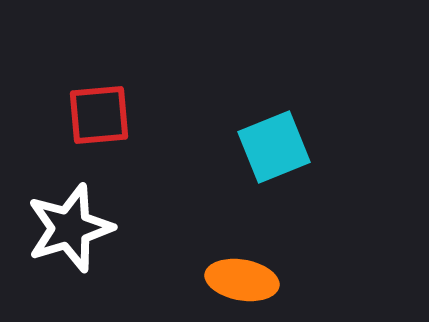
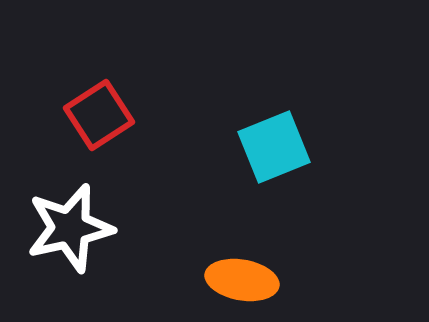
red square: rotated 28 degrees counterclockwise
white star: rotated 4 degrees clockwise
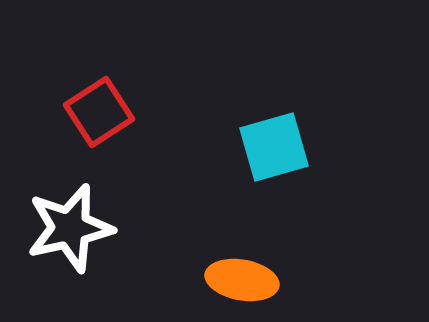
red square: moved 3 px up
cyan square: rotated 6 degrees clockwise
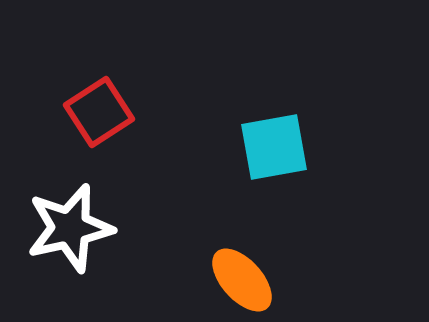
cyan square: rotated 6 degrees clockwise
orange ellipse: rotated 38 degrees clockwise
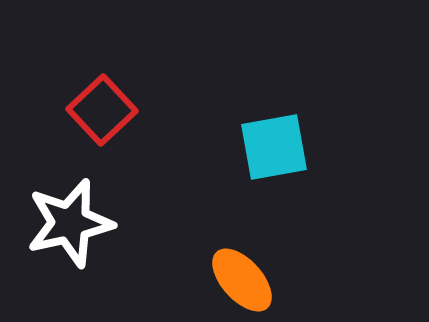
red square: moved 3 px right, 2 px up; rotated 10 degrees counterclockwise
white star: moved 5 px up
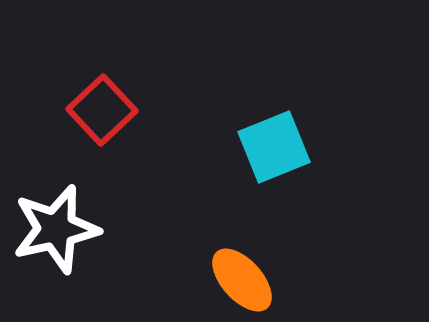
cyan square: rotated 12 degrees counterclockwise
white star: moved 14 px left, 6 px down
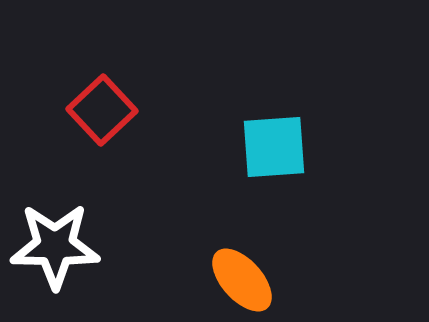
cyan square: rotated 18 degrees clockwise
white star: moved 1 px left, 17 px down; rotated 14 degrees clockwise
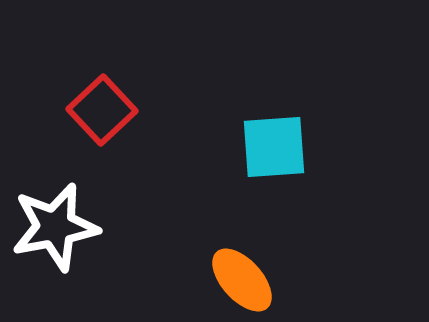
white star: moved 19 px up; rotated 12 degrees counterclockwise
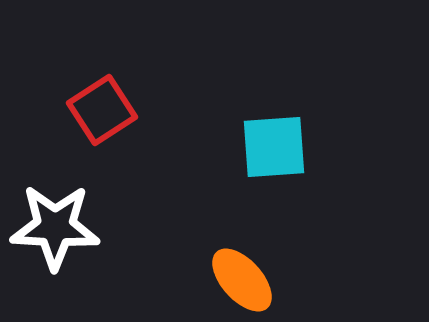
red square: rotated 10 degrees clockwise
white star: rotated 14 degrees clockwise
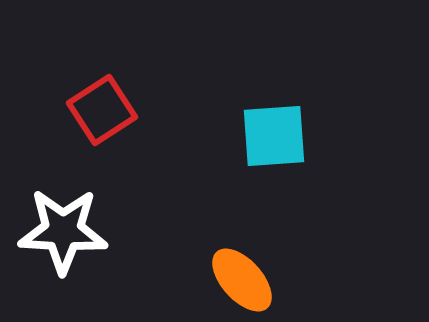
cyan square: moved 11 px up
white star: moved 8 px right, 4 px down
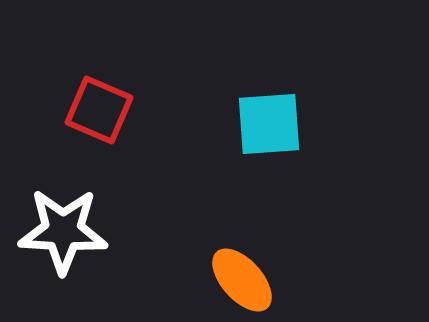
red square: moved 3 px left; rotated 34 degrees counterclockwise
cyan square: moved 5 px left, 12 px up
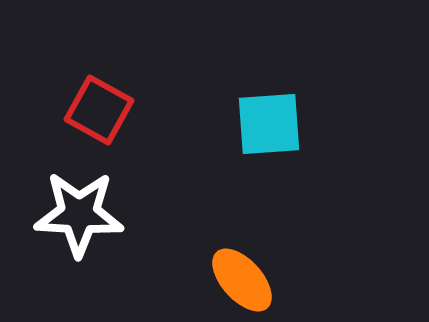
red square: rotated 6 degrees clockwise
white star: moved 16 px right, 17 px up
